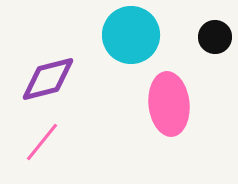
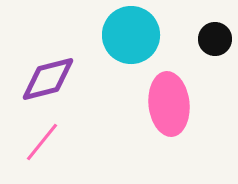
black circle: moved 2 px down
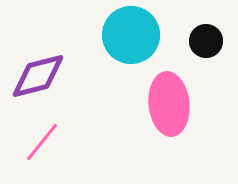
black circle: moved 9 px left, 2 px down
purple diamond: moved 10 px left, 3 px up
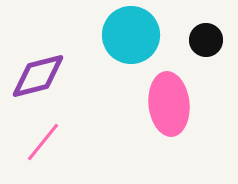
black circle: moved 1 px up
pink line: moved 1 px right
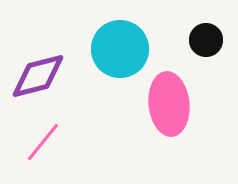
cyan circle: moved 11 px left, 14 px down
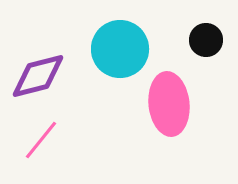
pink line: moved 2 px left, 2 px up
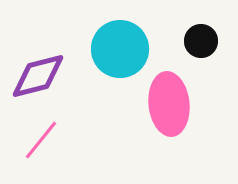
black circle: moved 5 px left, 1 px down
